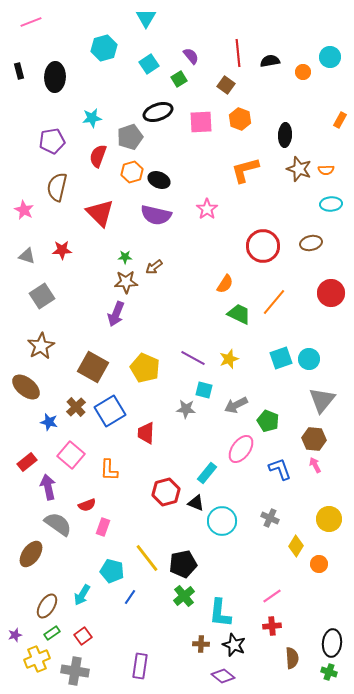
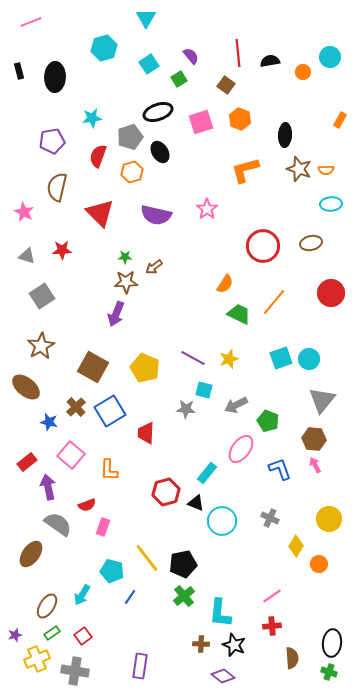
pink square at (201, 122): rotated 15 degrees counterclockwise
black ellipse at (159, 180): moved 1 px right, 28 px up; rotated 35 degrees clockwise
pink star at (24, 210): moved 2 px down
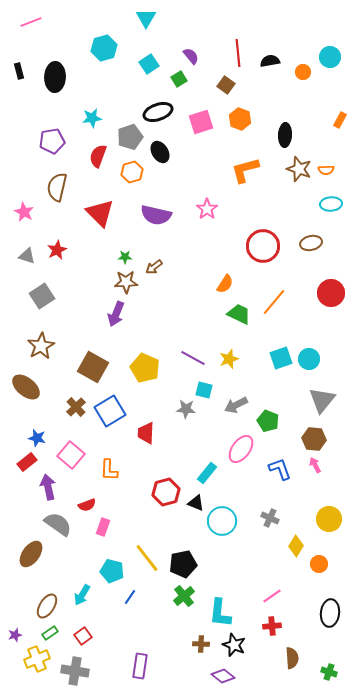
red star at (62, 250): moved 5 px left; rotated 24 degrees counterclockwise
blue star at (49, 422): moved 12 px left, 16 px down
green rectangle at (52, 633): moved 2 px left
black ellipse at (332, 643): moved 2 px left, 30 px up
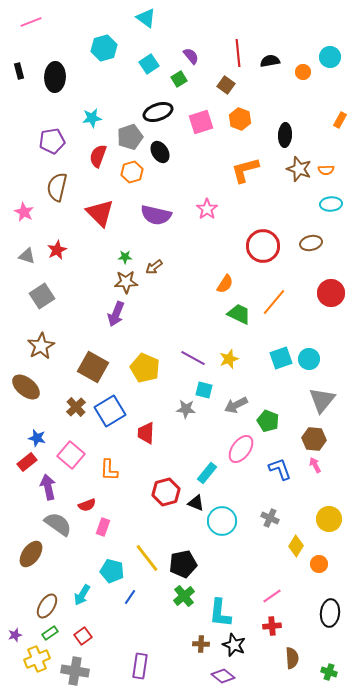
cyan triangle at (146, 18): rotated 25 degrees counterclockwise
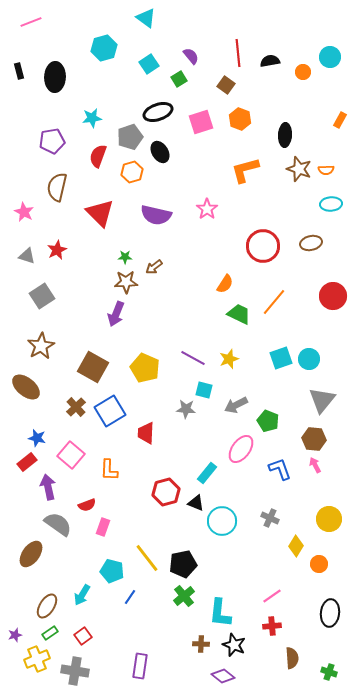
red circle at (331, 293): moved 2 px right, 3 px down
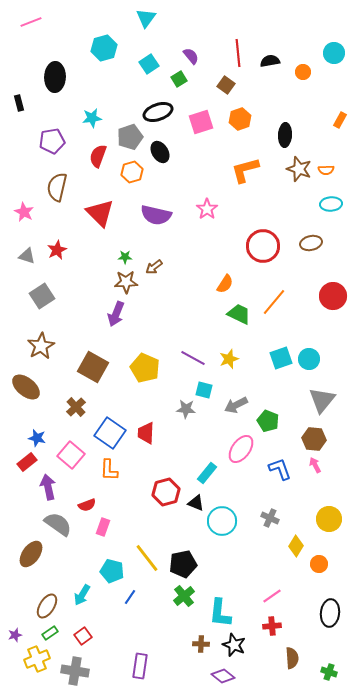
cyan triangle at (146, 18): rotated 30 degrees clockwise
cyan circle at (330, 57): moved 4 px right, 4 px up
black rectangle at (19, 71): moved 32 px down
orange hexagon at (240, 119): rotated 20 degrees clockwise
blue square at (110, 411): moved 22 px down; rotated 24 degrees counterclockwise
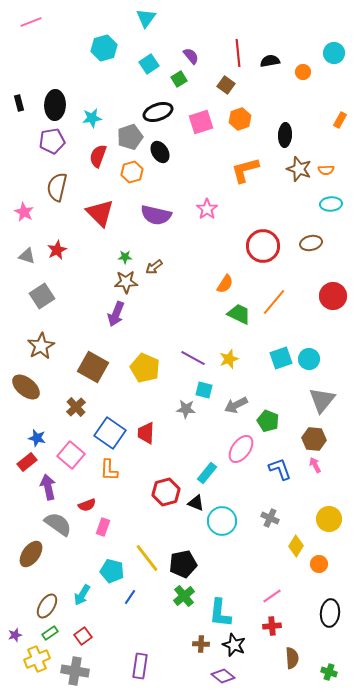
black ellipse at (55, 77): moved 28 px down
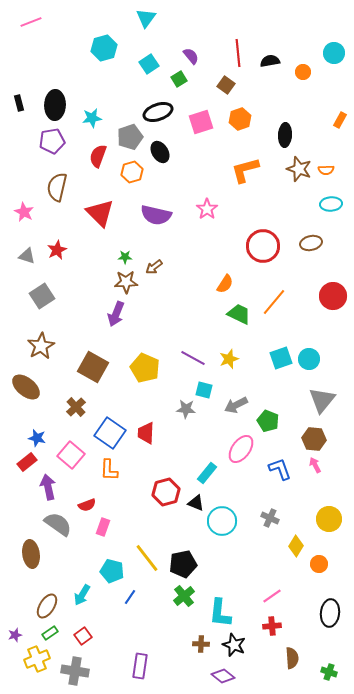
brown ellipse at (31, 554): rotated 44 degrees counterclockwise
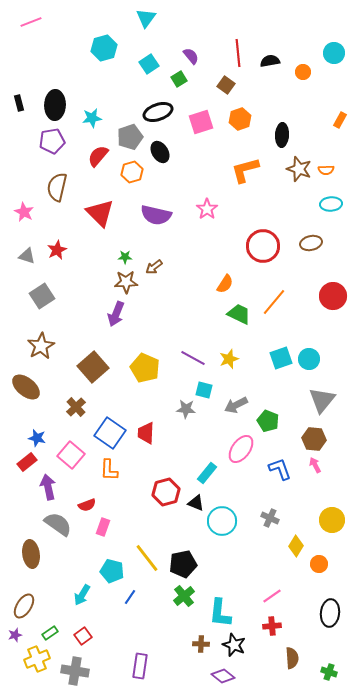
black ellipse at (285, 135): moved 3 px left
red semicircle at (98, 156): rotated 20 degrees clockwise
brown square at (93, 367): rotated 20 degrees clockwise
yellow circle at (329, 519): moved 3 px right, 1 px down
brown ellipse at (47, 606): moved 23 px left
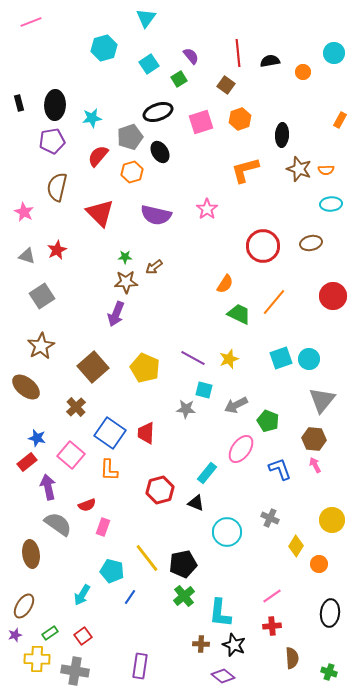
red hexagon at (166, 492): moved 6 px left, 2 px up
cyan circle at (222, 521): moved 5 px right, 11 px down
yellow cross at (37, 659): rotated 25 degrees clockwise
